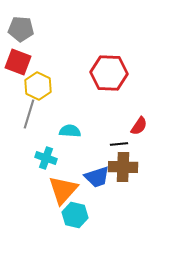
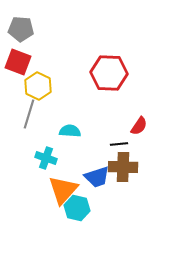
cyan hexagon: moved 2 px right, 7 px up
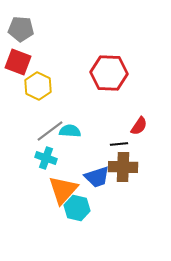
gray line: moved 21 px right, 17 px down; rotated 36 degrees clockwise
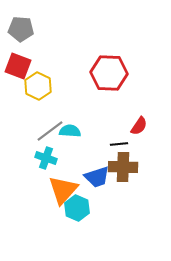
red square: moved 4 px down
cyan hexagon: rotated 10 degrees clockwise
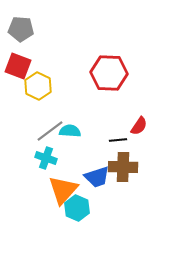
black line: moved 1 px left, 4 px up
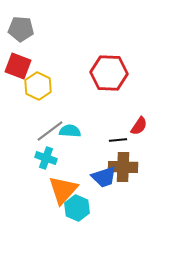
blue trapezoid: moved 7 px right
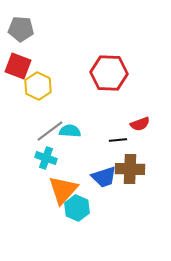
red semicircle: moved 1 px right, 2 px up; rotated 36 degrees clockwise
brown cross: moved 7 px right, 2 px down
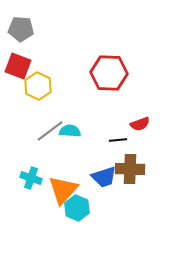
cyan cross: moved 15 px left, 20 px down
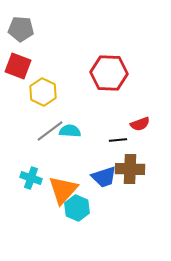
yellow hexagon: moved 5 px right, 6 px down
